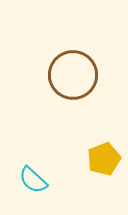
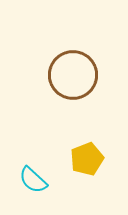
yellow pentagon: moved 17 px left
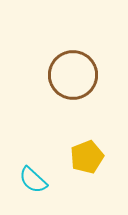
yellow pentagon: moved 2 px up
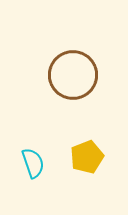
cyan semicircle: moved 17 px up; rotated 152 degrees counterclockwise
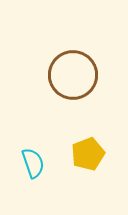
yellow pentagon: moved 1 px right, 3 px up
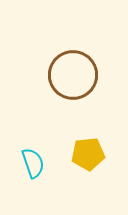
yellow pentagon: rotated 16 degrees clockwise
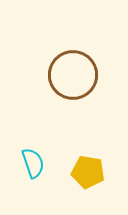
yellow pentagon: moved 18 px down; rotated 16 degrees clockwise
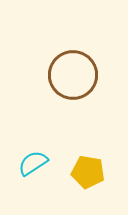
cyan semicircle: rotated 104 degrees counterclockwise
